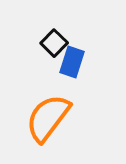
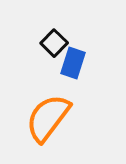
blue rectangle: moved 1 px right, 1 px down
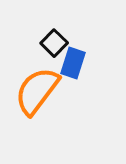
orange semicircle: moved 11 px left, 27 px up
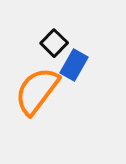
blue rectangle: moved 1 px right, 2 px down; rotated 12 degrees clockwise
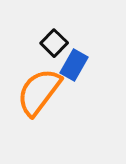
orange semicircle: moved 2 px right, 1 px down
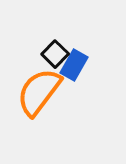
black square: moved 1 px right, 11 px down
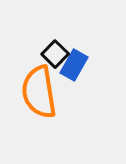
orange semicircle: rotated 46 degrees counterclockwise
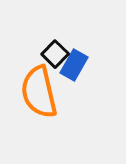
orange semicircle: rotated 4 degrees counterclockwise
